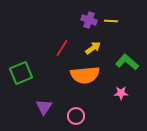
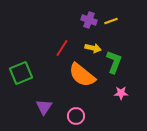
yellow line: rotated 24 degrees counterclockwise
yellow arrow: rotated 49 degrees clockwise
green L-shape: moved 13 px left; rotated 70 degrees clockwise
orange semicircle: moved 3 px left; rotated 44 degrees clockwise
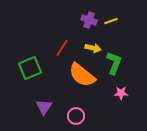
green L-shape: moved 1 px down
green square: moved 9 px right, 5 px up
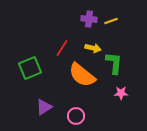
purple cross: moved 1 px up; rotated 14 degrees counterclockwise
green L-shape: rotated 15 degrees counterclockwise
purple triangle: rotated 24 degrees clockwise
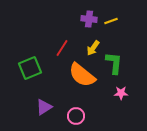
yellow arrow: rotated 112 degrees clockwise
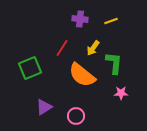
purple cross: moved 9 px left
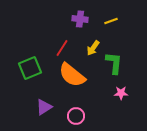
orange semicircle: moved 10 px left
